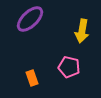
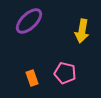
purple ellipse: moved 1 px left, 2 px down
pink pentagon: moved 4 px left, 6 px down
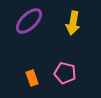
yellow arrow: moved 9 px left, 8 px up
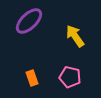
yellow arrow: moved 2 px right, 13 px down; rotated 135 degrees clockwise
pink pentagon: moved 5 px right, 4 px down
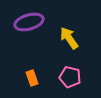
purple ellipse: moved 1 px down; rotated 28 degrees clockwise
yellow arrow: moved 6 px left, 2 px down
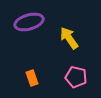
pink pentagon: moved 6 px right
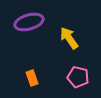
pink pentagon: moved 2 px right
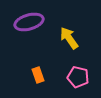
orange rectangle: moved 6 px right, 3 px up
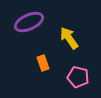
purple ellipse: rotated 8 degrees counterclockwise
orange rectangle: moved 5 px right, 12 px up
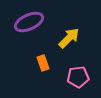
yellow arrow: rotated 80 degrees clockwise
pink pentagon: rotated 20 degrees counterclockwise
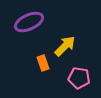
yellow arrow: moved 4 px left, 8 px down
pink pentagon: moved 1 px right, 1 px down; rotated 15 degrees clockwise
